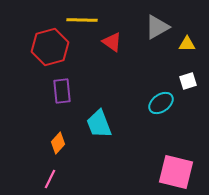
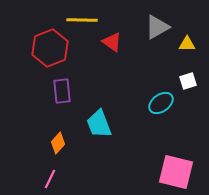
red hexagon: moved 1 px down; rotated 6 degrees counterclockwise
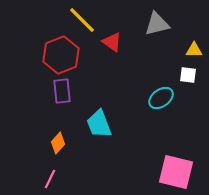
yellow line: rotated 44 degrees clockwise
gray triangle: moved 3 px up; rotated 16 degrees clockwise
yellow triangle: moved 7 px right, 6 px down
red hexagon: moved 11 px right, 7 px down
white square: moved 6 px up; rotated 24 degrees clockwise
cyan ellipse: moved 5 px up
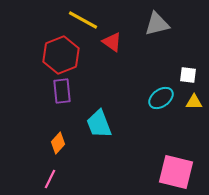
yellow line: moved 1 px right; rotated 16 degrees counterclockwise
yellow triangle: moved 52 px down
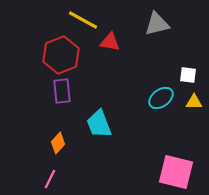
red triangle: moved 2 px left; rotated 25 degrees counterclockwise
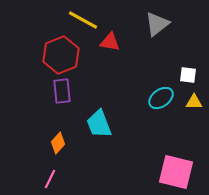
gray triangle: rotated 24 degrees counterclockwise
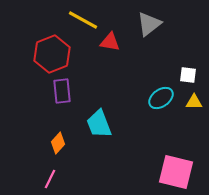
gray triangle: moved 8 px left
red hexagon: moved 9 px left, 1 px up
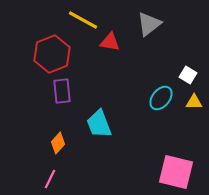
white square: rotated 24 degrees clockwise
cyan ellipse: rotated 15 degrees counterclockwise
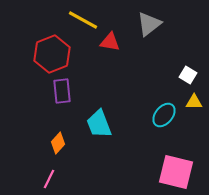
cyan ellipse: moved 3 px right, 17 px down
pink line: moved 1 px left
